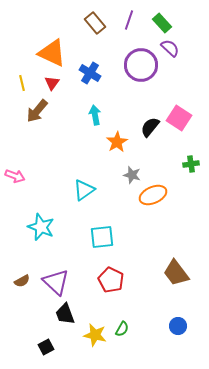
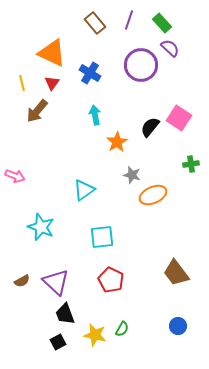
black square: moved 12 px right, 5 px up
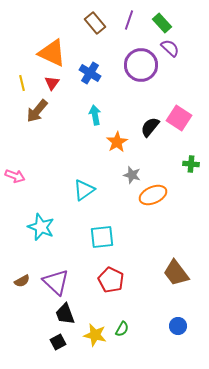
green cross: rotated 14 degrees clockwise
